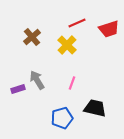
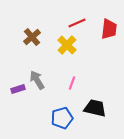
red trapezoid: rotated 65 degrees counterclockwise
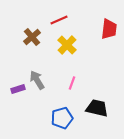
red line: moved 18 px left, 3 px up
black trapezoid: moved 2 px right
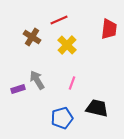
brown cross: rotated 18 degrees counterclockwise
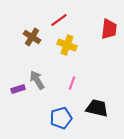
red line: rotated 12 degrees counterclockwise
yellow cross: rotated 24 degrees counterclockwise
blue pentagon: moved 1 px left
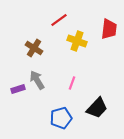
brown cross: moved 2 px right, 11 px down
yellow cross: moved 10 px right, 4 px up
black trapezoid: rotated 120 degrees clockwise
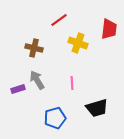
yellow cross: moved 1 px right, 2 px down
brown cross: rotated 18 degrees counterclockwise
pink line: rotated 24 degrees counterclockwise
black trapezoid: rotated 30 degrees clockwise
blue pentagon: moved 6 px left
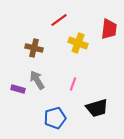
pink line: moved 1 px right, 1 px down; rotated 24 degrees clockwise
purple rectangle: rotated 32 degrees clockwise
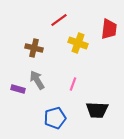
black trapezoid: moved 2 px down; rotated 20 degrees clockwise
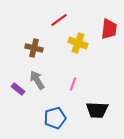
purple rectangle: rotated 24 degrees clockwise
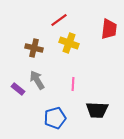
yellow cross: moved 9 px left
pink line: rotated 16 degrees counterclockwise
